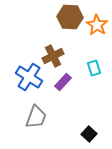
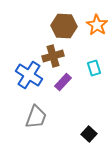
brown hexagon: moved 6 px left, 9 px down
brown cross: rotated 10 degrees clockwise
blue cross: moved 2 px up
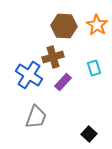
brown cross: moved 1 px down
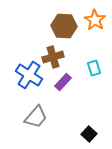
orange star: moved 2 px left, 5 px up
gray trapezoid: rotated 20 degrees clockwise
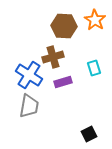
purple rectangle: rotated 30 degrees clockwise
gray trapezoid: moved 7 px left, 11 px up; rotated 30 degrees counterclockwise
black square: rotated 21 degrees clockwise
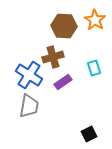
purple rectangle: rotated 18 degrees counterclockwise
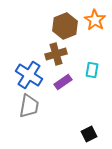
brown hexagon: moved 1 px right; rotated 25 degrees counterclockwise
brown cross: moved 3 px right, 3 px up
cyan rectangle: moved 2 px left, 2 px down; rotated 28 degrees clockwise
